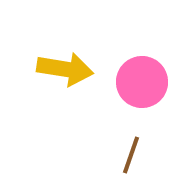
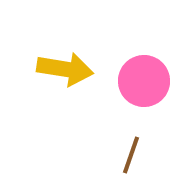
pink circle: moved 2 px right, 1 px up
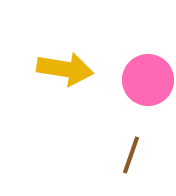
pink circle: moved 4 px right, 1 px up
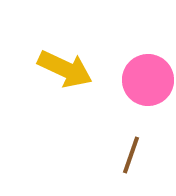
yellow arrow: rotated 16 degrees clockwise
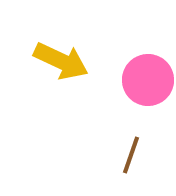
yellow arrow: moved 4 px left, 8 px up
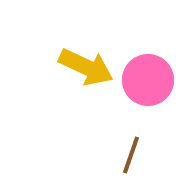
yellow arrow: moved 25 px right, 6 px down
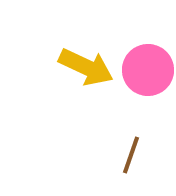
pink circle: moved 10 px up
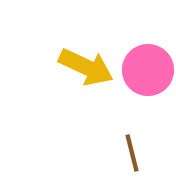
brown line: moved 1 px right, 2 px up; rotated 33 degrees counterclockwise
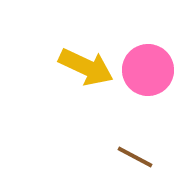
brown line: moved 3 px right, 4 px down; rotated 48 degrees counterclockwise
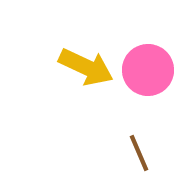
brown line: moved 4 px right, 4 px up; rotated 39 degrees clockwise
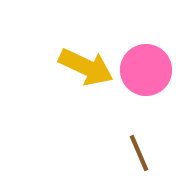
pink circle: moved 2 px left
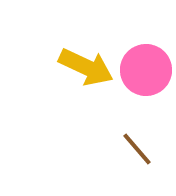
brown line: moved 2 px left, 4 px up; rotated 18 degrees counterclockwise
